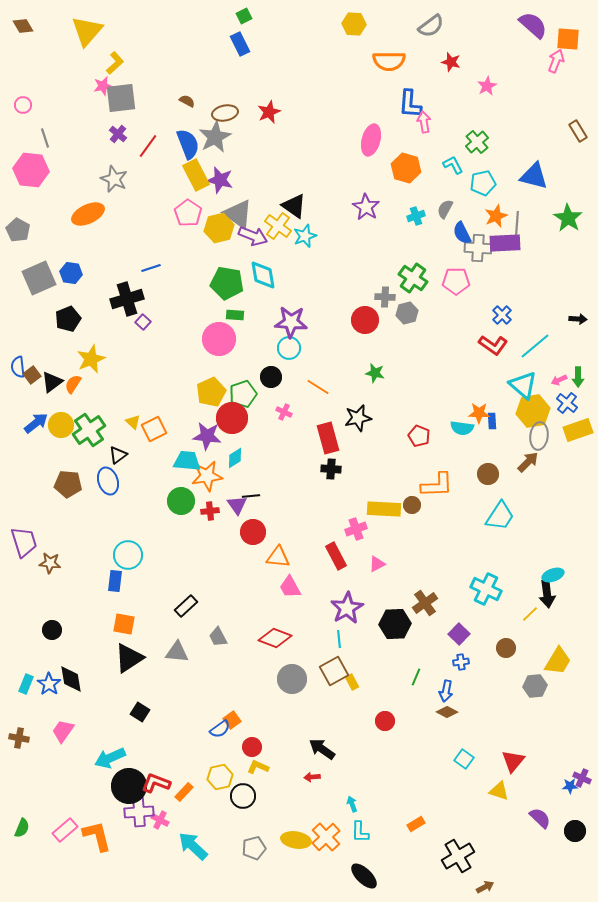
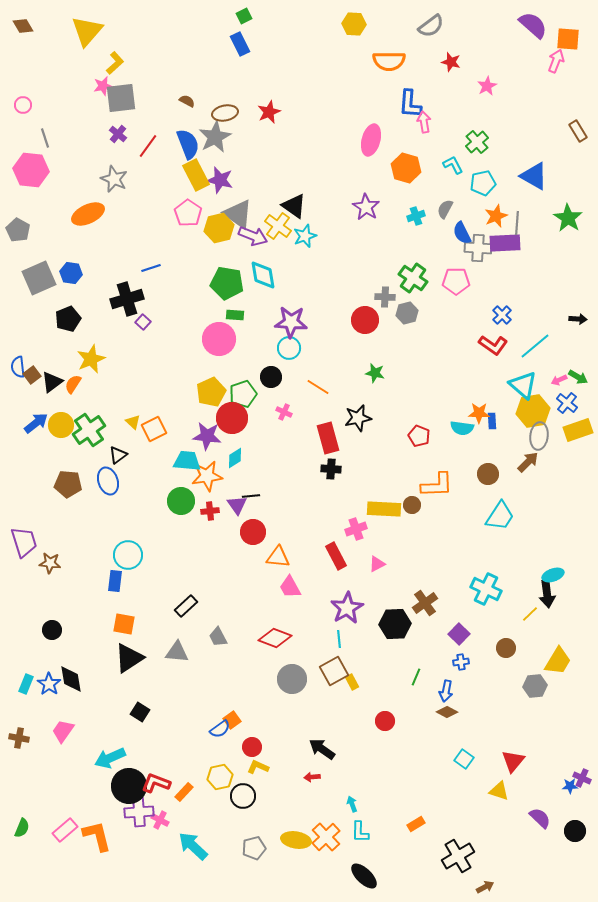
blue triangle at (534, 176): rotated 16 degrees clockwise
green arrow at (578, 377): rotated 60 degrees counterclockwise
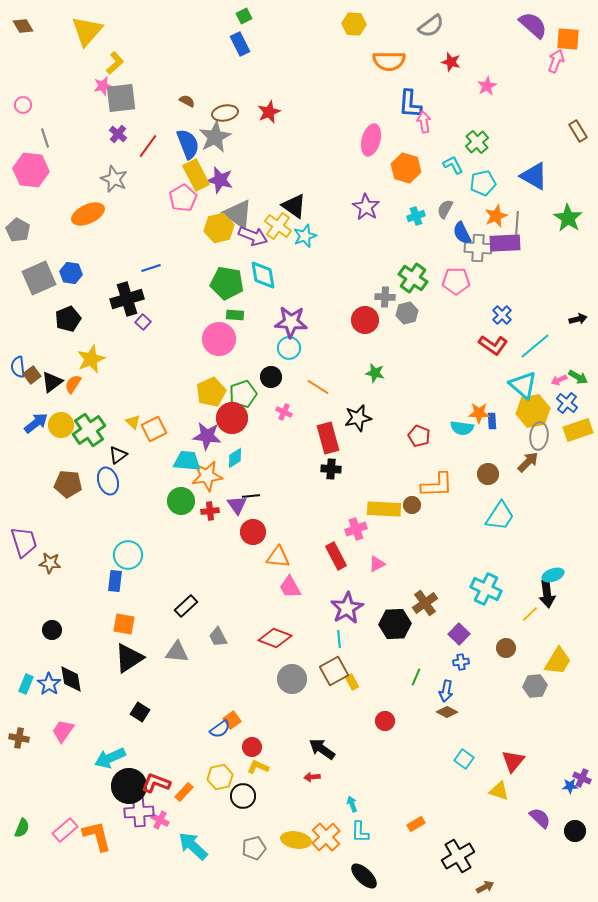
pink pentagon at (188, 213): moved 5 px left, 15 px up; rotated 8 degrees clockwise
black arrow at (578, 319): rotated 18 degrees counterclockwise
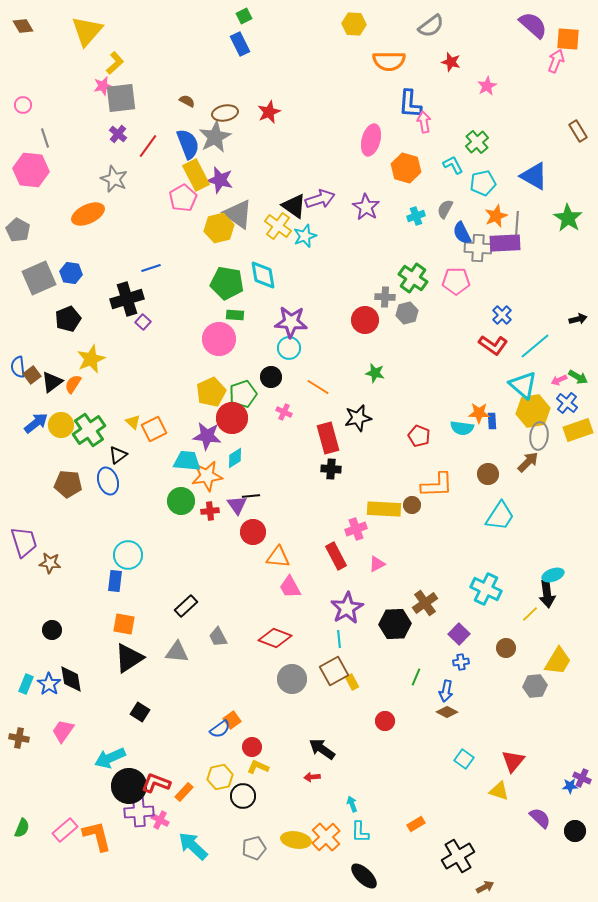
purple arrow at (253, 236): moved 67 px right, 37 px up; rotated 40 degrees counterclockwise
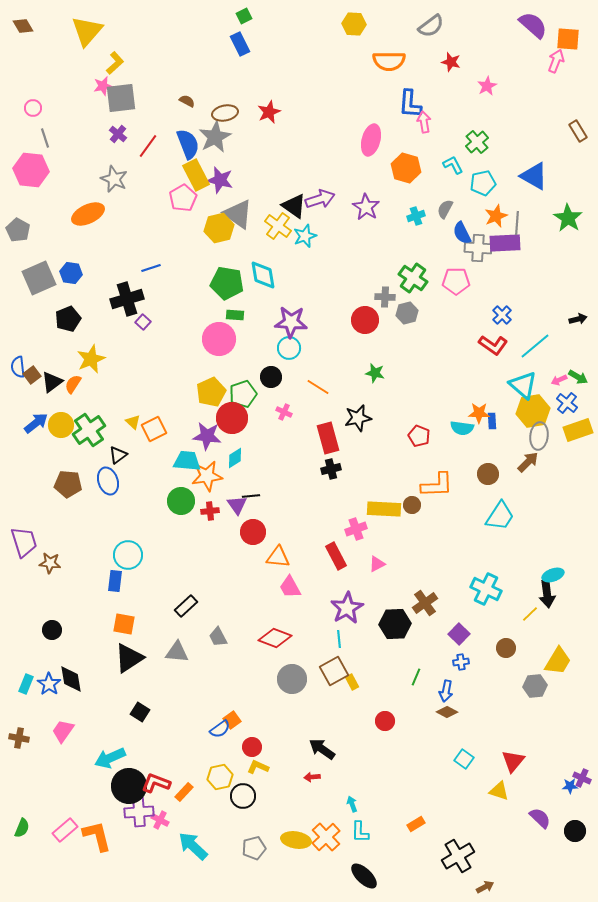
pink circle at (23, 105): moved 10 px right, 3 px down
black cross at (331, 469): rotated 18 degrees counterclockwise
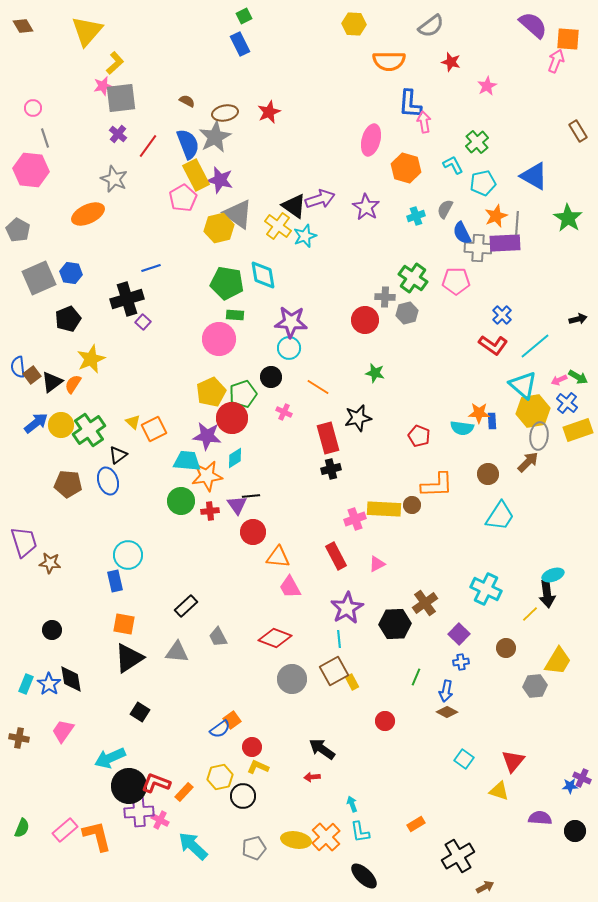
pink cross at (356, 529): moved 1 px left, 10 px up
blue rectangle at (115, 581): rotated 20 degrees counterclockwise
purple semicircle at (540, 818): rotated 40 degrees counterclockwise
cyan L-shape at (360, 832): rotated 10 degrees counterclockwise
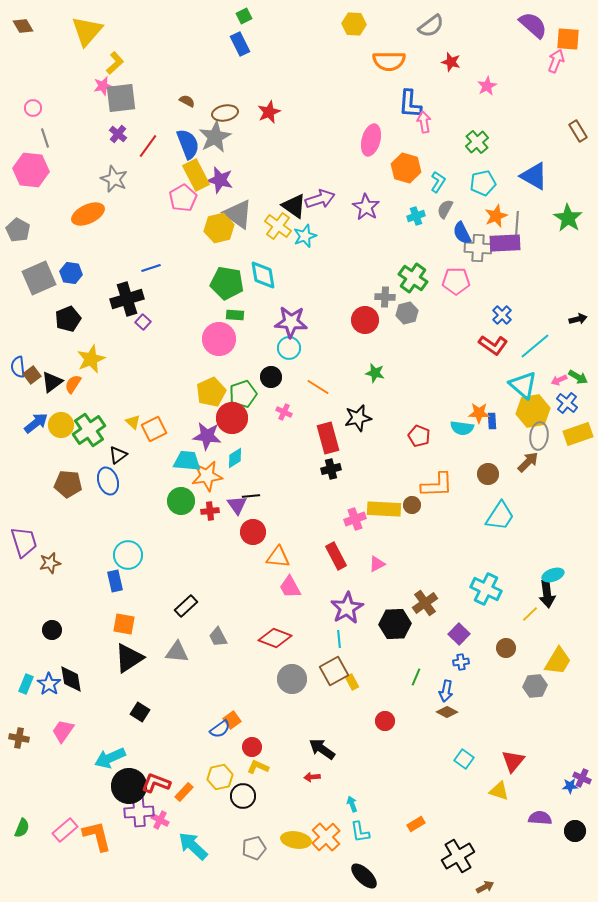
cyan L-shape at (453, 165): moved 15 px left, 17 px down; rotated 60 degrees clockwise
yellow rectangle at (578, 430): moved 4 px down
brown star at (50, 563): rotated 20 degrees counterclockwise
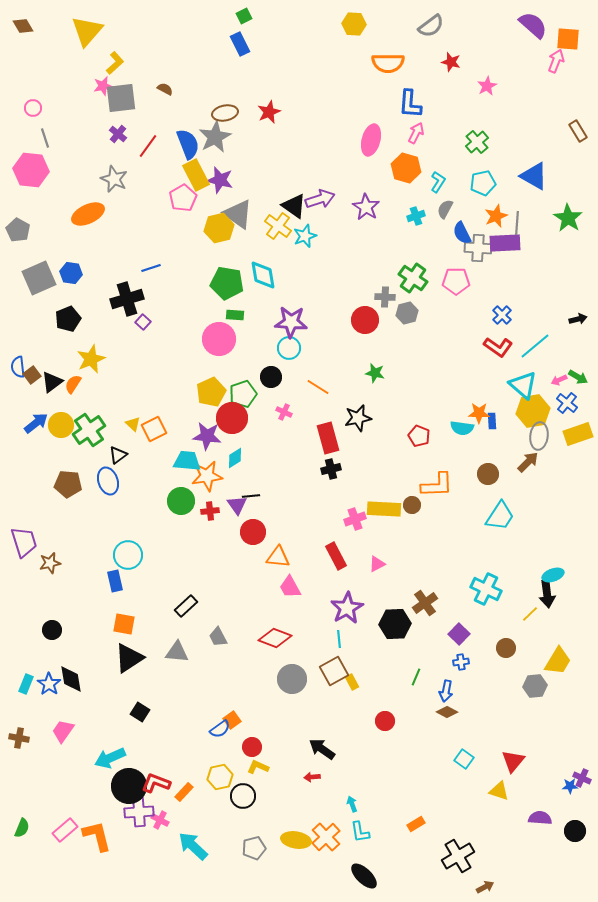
orange semicircle at (389, 61): moved 1 px left, 2 px down
brown semicircle at (187, 101): moved 22 px left, 12 px up
pink arrow at (424, 122): moved 8 px left, 11 px down; rotated 35 degrees clockwise
red L-shape at (493, 345): moved 5 px right, 2 px down
yellow triangle at (133, 422): moved 2 px down
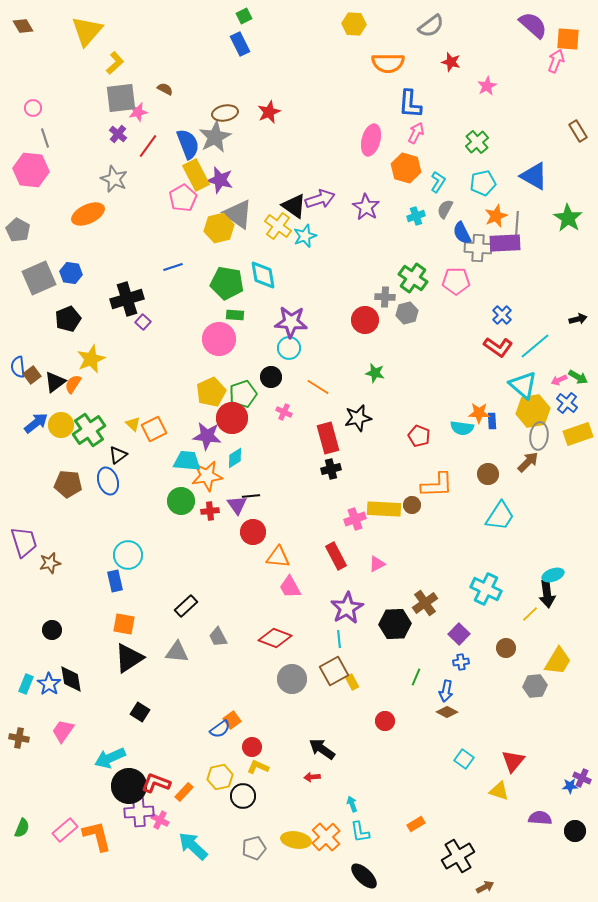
pink star at (103, 86): moved 35 px right, 26 px down
blue line at (151, 268): moved 22 px right, 1 px up
black triangle at (52, 382): moved 3 px right
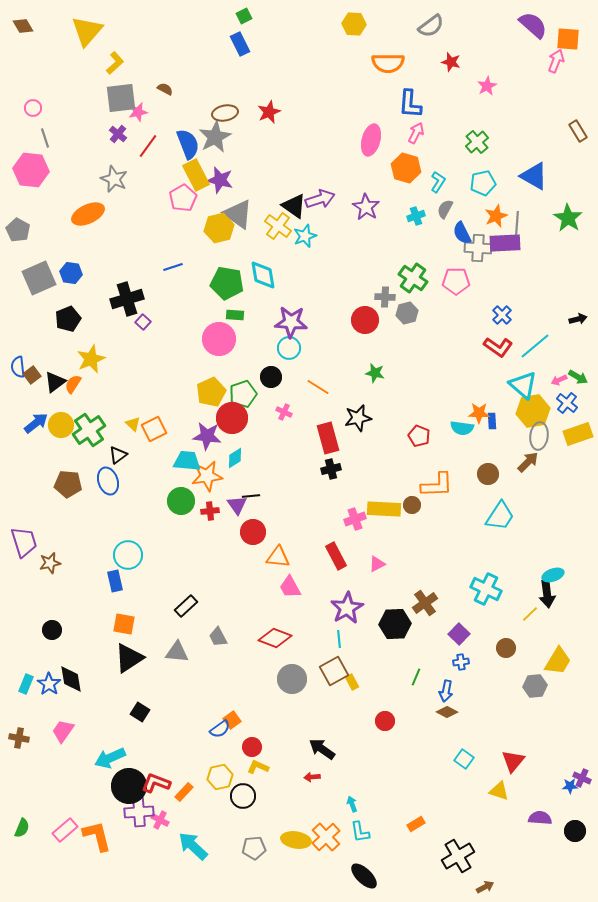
gray pentagon at (254, 848): rotated 10 degrees clockwise
